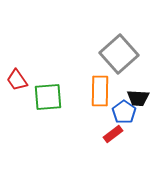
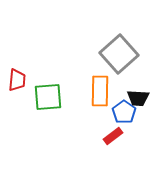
red trapezoid: rotated 140 degrees counterclockwise
red rectangle: moved 2 px down
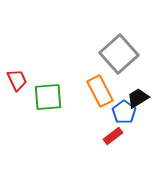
red trapezoid: rotated 30 degrees counterclockwise
orange rectangle: rotated 28 degrees counterclockwise
black trapezoid: rotated 145 degrees clockwise
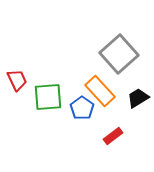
orange rectangle: rotated 16 degrees counterclockwise
blue pentagon: moved 42 px left, 4 px up
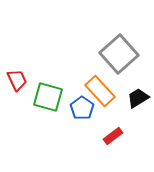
green square: rotated 20 degrees clockwise
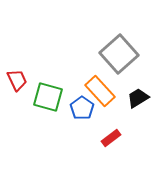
red rectangle: moved 2 px left, 2 px down
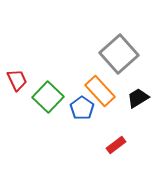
green square: rotated 28 degrees clockwise
red rectangle: moved 5 px right, 7 px down
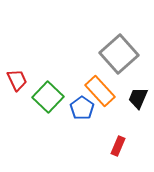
black trapezoid: rotated 35 degrees counterclockwise
red rectangle: moved 2 px right, 1 px down; rotated 30 degrees counterclockwise
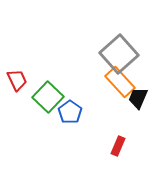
orange rectangle: moved 20 px right, 9 px up
blue pentagon: moved 12 px left, 4 px down
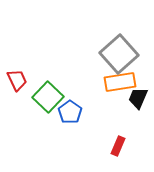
orange rectangle: rotated 56 degrees counterclockwise
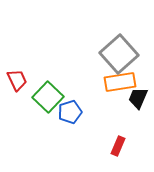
blue pentagon: rotated 20 degrees clockwise
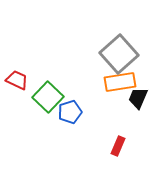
red trapezoid: rotated 40 degrees counterclockwise
